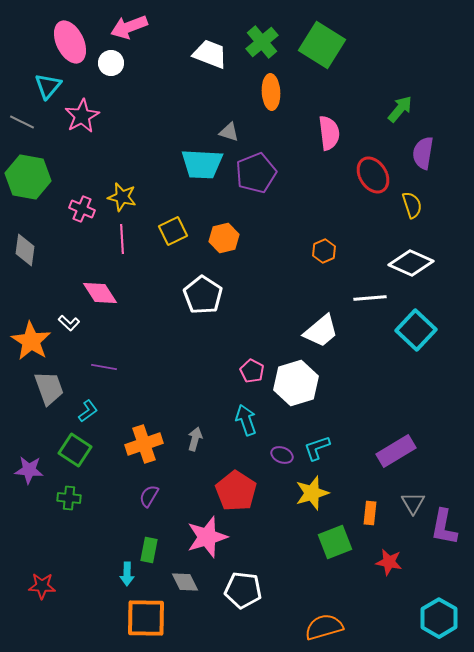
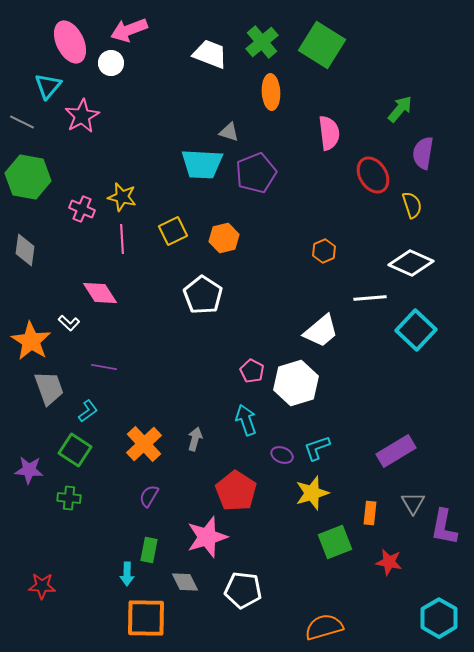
pink arrow at (129, 27): moved 3 px down
orange cross at (144, 444): rotated 24 degrees counterclockwise
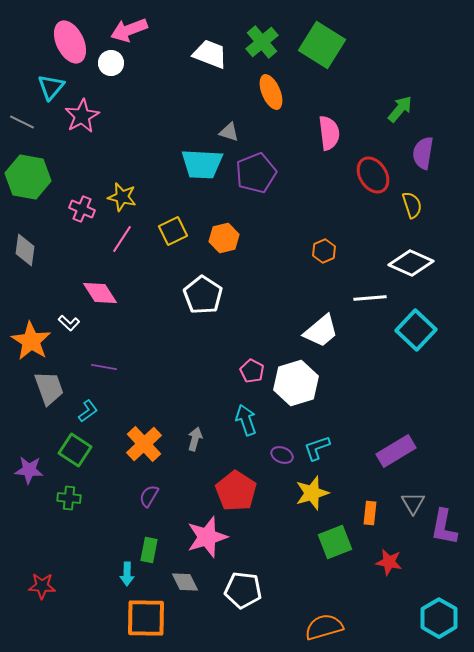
cyan triangle at (48, 86): moved 3 px right, 1 px down
orange ellipse at (271, 92): rotated 20 degrees counterclockwise
pink line at (122, 239): rotated 36 degrees clockwise
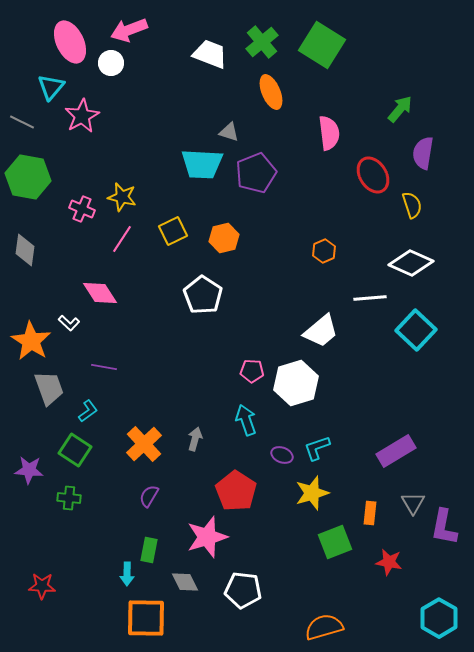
pink pentagon at (252, 371): rotated 25 degrees counterclockwise
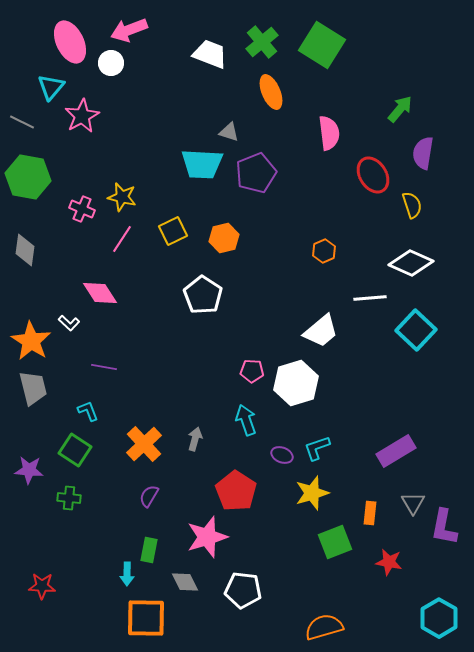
gray trapezoid at (49, 388): moved 16 px left; rotated 6 degrees clockwise
cyan L-shape at (88, 411): rotated 75 degrees counterclockwise
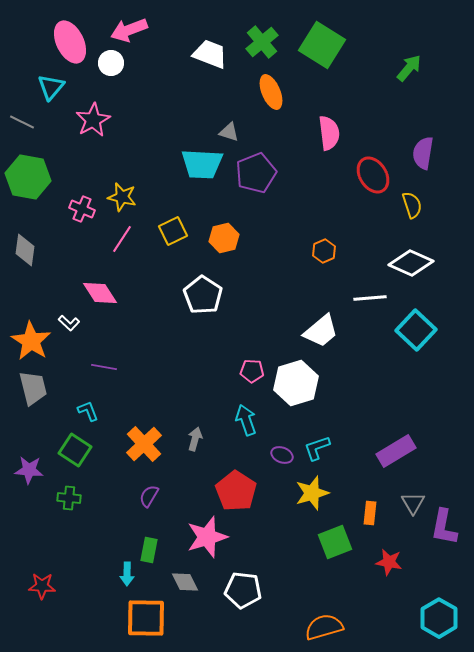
green arrow at (400, 109): moved 9 px right, 41 px up
pink star at (82, 116): moved 11 px right, 4 px down
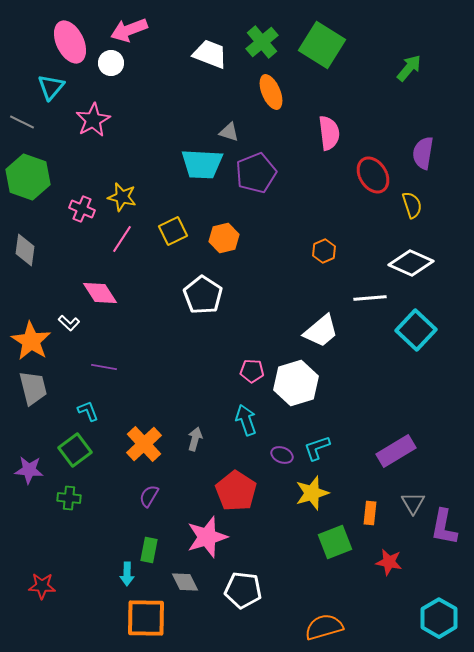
green hexagon at (28, 177): rotated 9 degrees clockwise
green square at (75, 450): rotated 20 degrees clockwise
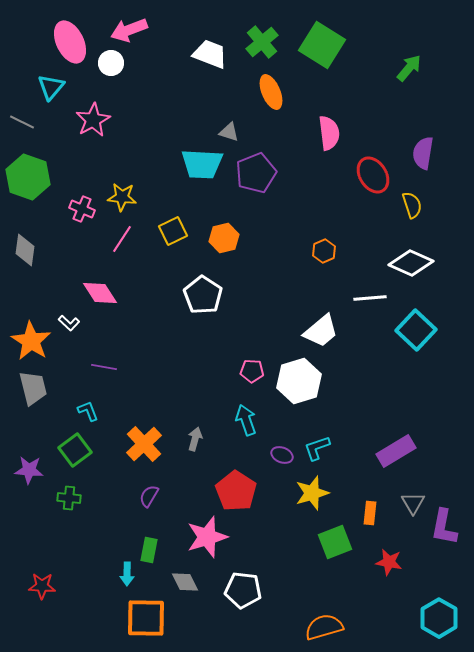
yellow star at (122, 197): rotated 8 degrees counterclockwise
white hexagon at (296, 383): moved 3 px right, 2 px up
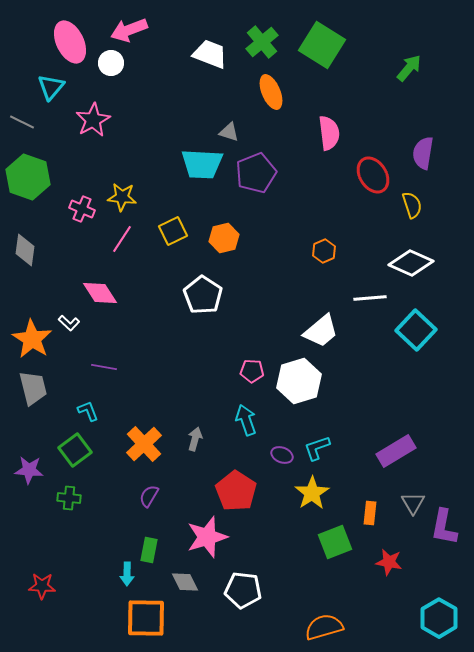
orange star at (31, 341): moved 1 px right, 2 px up
yellow star at (312, 493): rotated 16 degrees counterclockwise
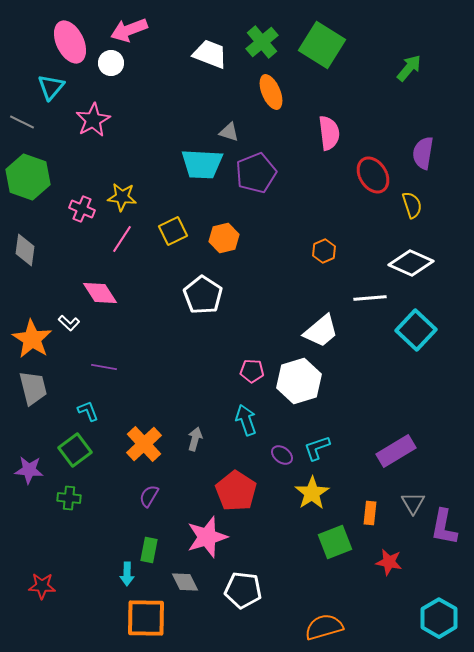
purple ellipse at (282, 455): rotated 15 degrees clockwise
